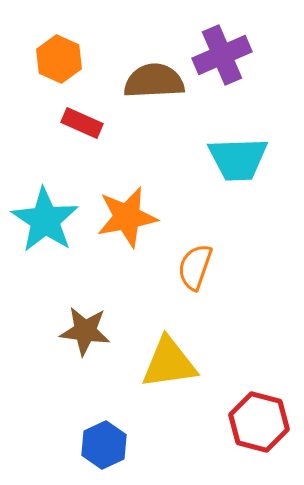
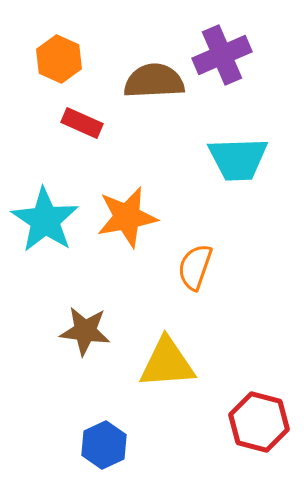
yellow triangle: moved 2 px left; rotated 4 degrees clockwise
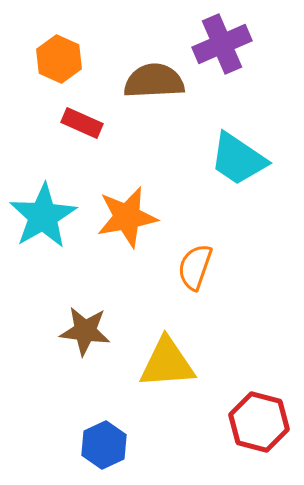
purple cross: moved 11 px up
cyan trapezoid: rotated 36 degrees clockwise
cyan star: moved 2 px left, 4 px up; rotated 8 degrees clockwise
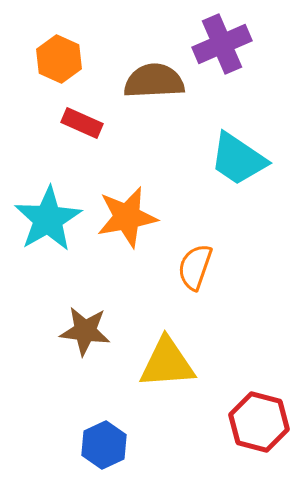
cyan star: moved 5 px right, 3 px down
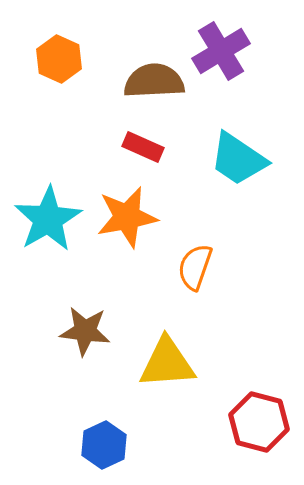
purple cross: moved 1 px left, 7 px down; rotated 8 degrees counterclockwise
red rectangle: moved 61 px right, 24 px down
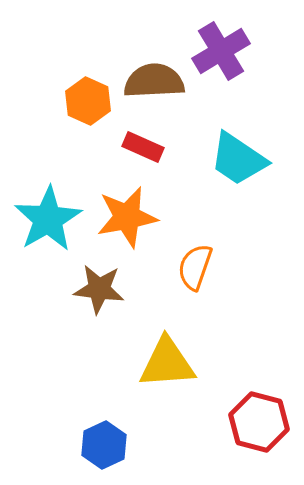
orange hexagon: moved 29 px right, 42 px down
brown star: moved 14 px right, 42 px up
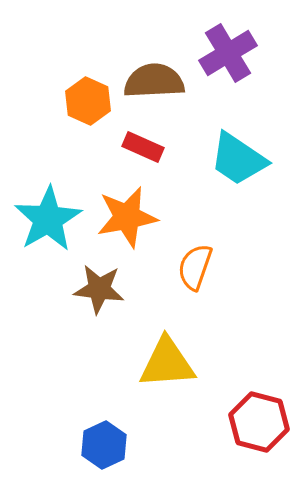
purple cross: moved 7 px right, 2 px down
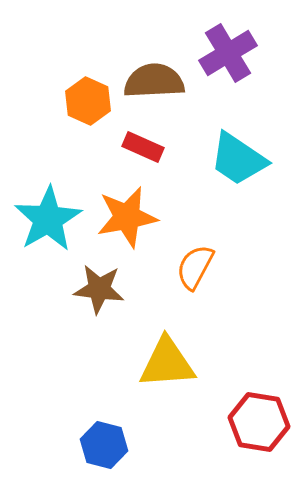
orange semicircle: rotated 9 degrees clockwise
red hexagon: rotated 6 degrees counterclockwise
blue hexagon: rotated 21 degrees counterclockwise
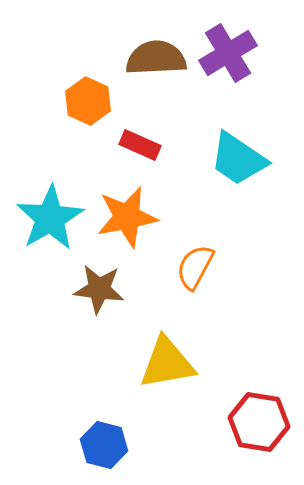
brown semicircle: moved 2 px right, 23 px up
red rectangle: moved 3 px left, 2 px up
cyan star: moved 2 px right, 1 px up
yellow triangle: rotated 6 degrees counterclockwise
